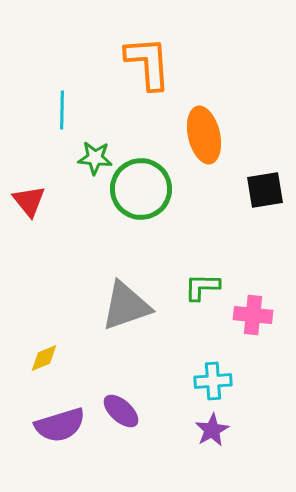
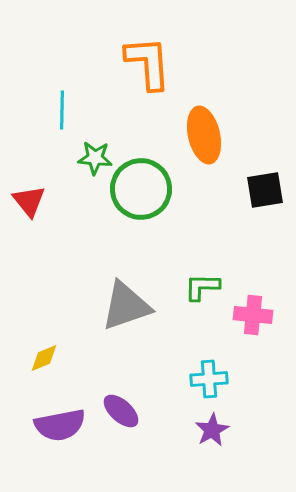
cyan cross: moved 4 px left, 2 px up
purple semicircle: rotated 6 degrees clockwise
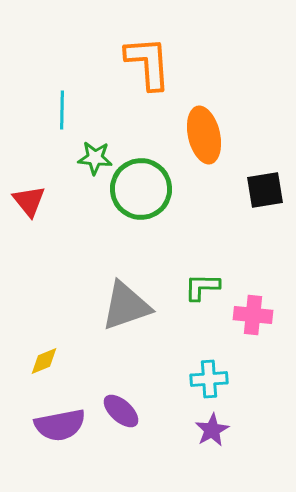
yellow diamond: moved 3 px down
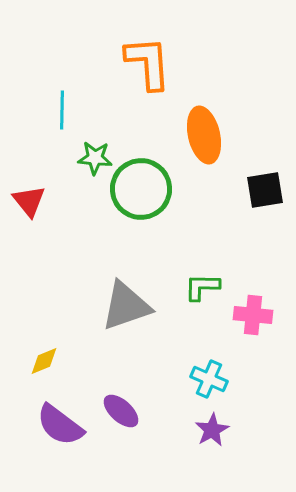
cyan cross: rotated 27 degrees clockwise
purple semicircle: rotated 48 degrees clockwise
